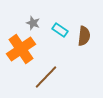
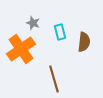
cyan rectangle: moved 2 px down; rotated 42 degrees clockwise
brown semicircle: moved 6 px down
brown line: moved 8 px right, 2 px down; rotated 60 degrees counterclockwise
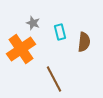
brown line: rotated 12 degrees counterclockwise
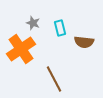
cyan rectangle: moved 4 px up
brown semicircle: rotated 90 degrees clockwise
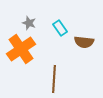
gray star: moved 4 px left
cyan rectangle: rotated 21 degrees counterclockwise
brown line: rotated 32 degrees clockwise
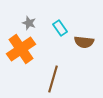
brown line: moved 1 px left; rotated 12 degrees clockwise
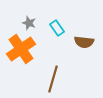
cyan rectangle: moved 3 px left
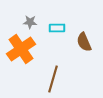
gray star: moved 1 px right, 1 px up; rotated 16 degrees counterclockwise
cyan rectangle: rotated 56 degrees counterclockwise
brown semicircle: rotated 60 degrees clockwise
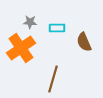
orange cross: moved 1 px up
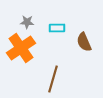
gray star: moved 3 px left
